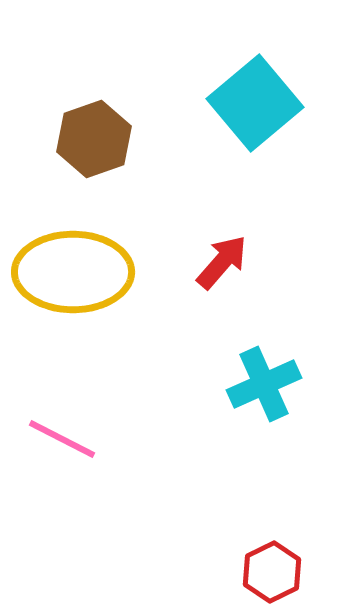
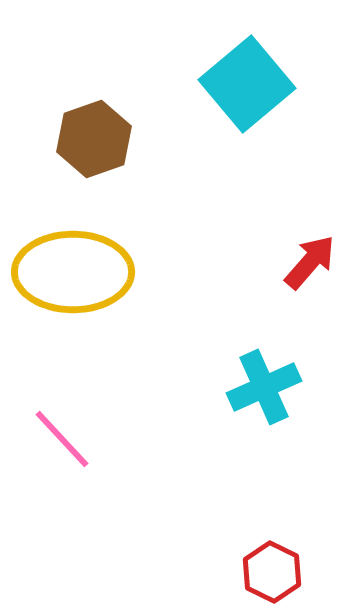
cyan square: moved 8 px left, 19 px up
red arrow: moved 88 px right
cyan cross: moved 3 px down
pink line: rotated 20 degrees clockwise
red hexagon: rotated 8 degrees counterclockwise
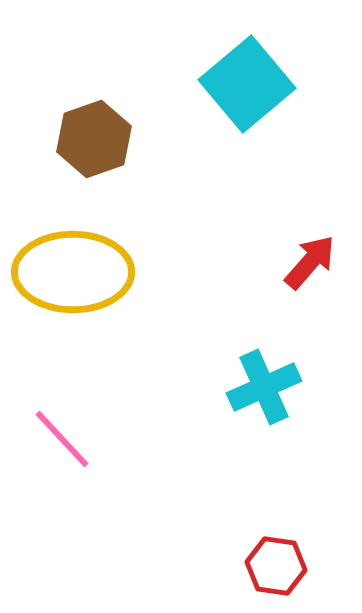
red hexagon: moved 4 px right, 6 px up; rotated 18 degrees counterclockwise
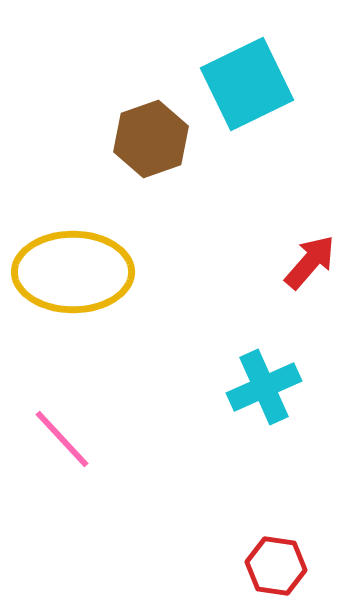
cyan square: rotated 14 degrees clockwise
brown hexagon: moved 57 px right
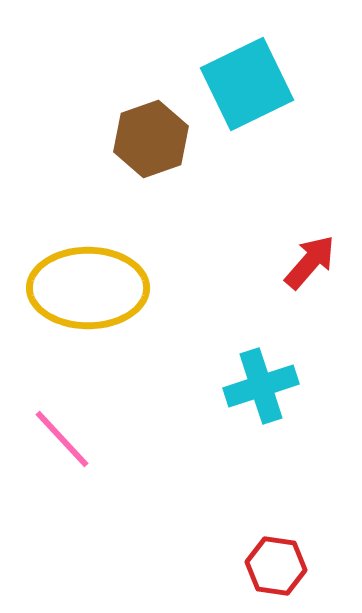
yellow ellipse: moved 15 px right, 16 px down
cyan cross: moved 3 px left, 1 px up; rotated 6 degrees clockwise
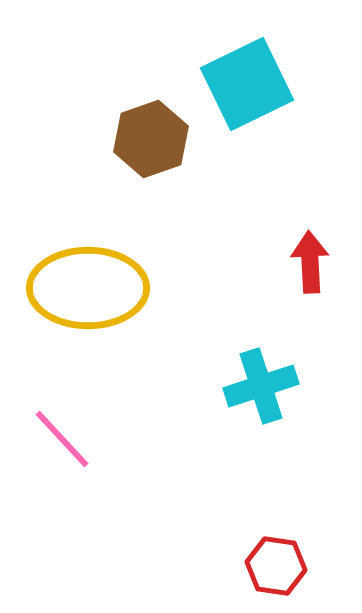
red arrow: rotated 44 degrees counterclockwise
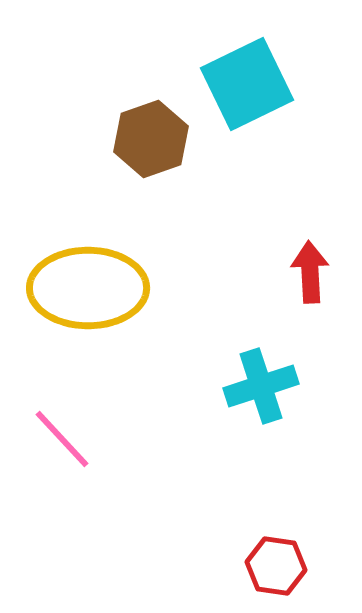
red arrow: moved 10 px down
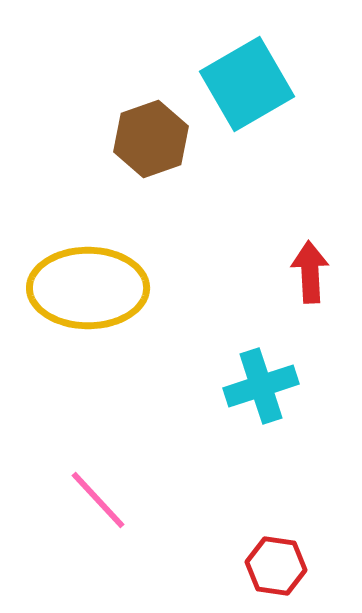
cyan square: rotated 4 degrees counterclockwise
pink line: moved 36 px right, 61 px down
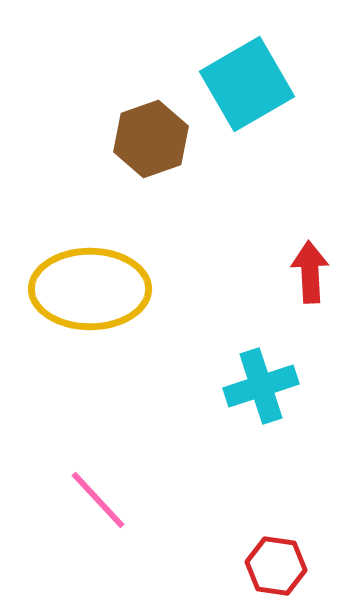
yellow ellipse: moved 2 px right, 1 px down
